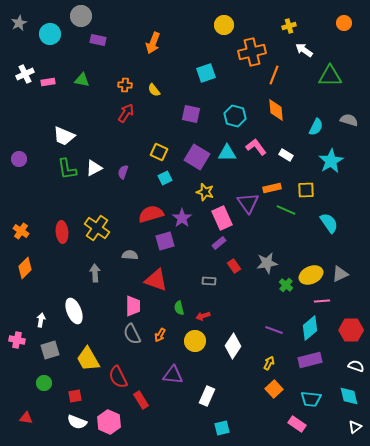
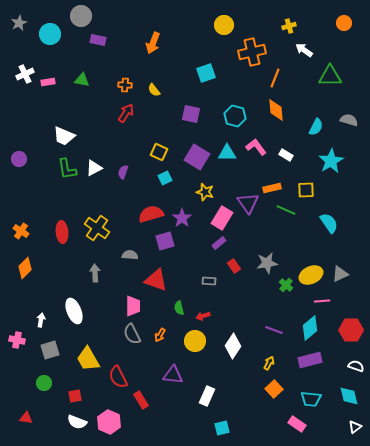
orange line at (274, 75): moved 1 px right, 3 px down
pink rectangle at (222, 218): rotated 55 degrees clockwise
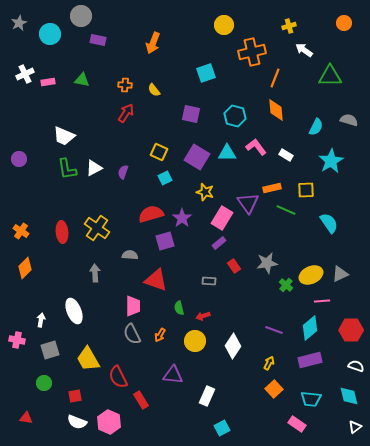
cyan square at (222, 428): rotated 14 degrees counterclockwise
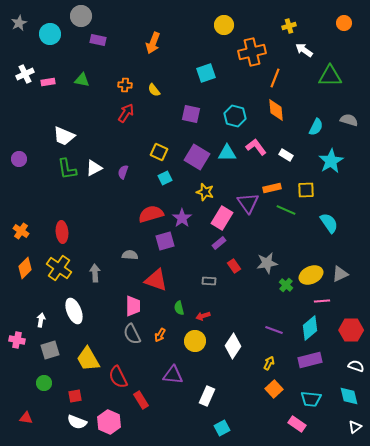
yellow cross at (97, 228): moved 38 px left, 40 px down
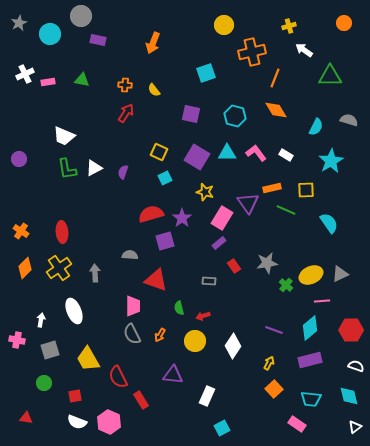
orange diamond at (276, 110): rotated 25 degrees counterclockwise
pink L-shape at (256, 147): moved 6 px down
yellow cross at (59, 268): rotated 20 degrees clockwise
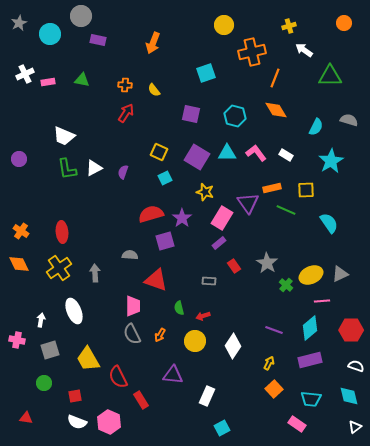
gray star at (267, 263): rotated 30 degrees counterclockwise
orange diamond at (25, 268): moved 6 px left, 4 px up; rotated 70 degrees counterclockwise
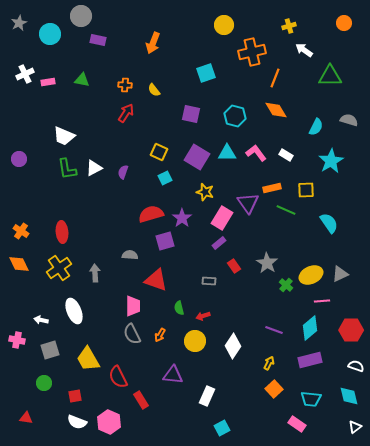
white arrow at (41, 320): rotated 88 degrees counterclockwise
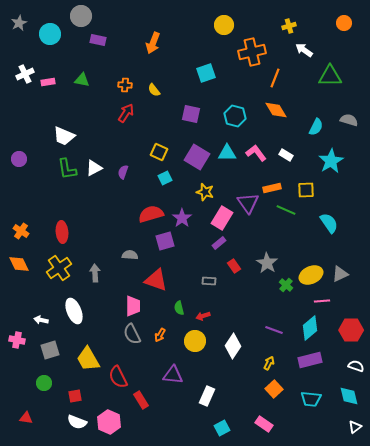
pink rectangle at (297, 424): moved 33 px left
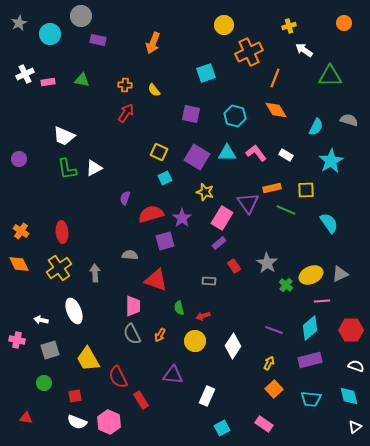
orange cross at (252, 52): moved 3 px left; rotated 12 degrees counterclockwise
purple semicircle at (123, 172): moved 2 px right, 26 px down
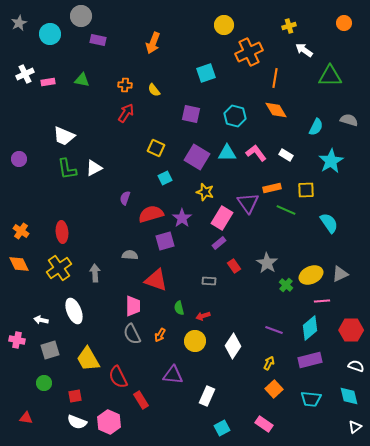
orange line at (275, 78): rotated 12 degrees counterclockwise
yellow square at (159, 152): moved 3 px left, 4 px up
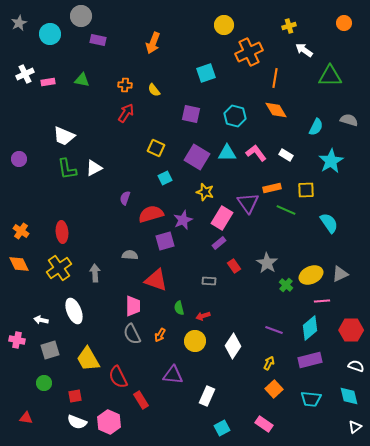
purple star at (182, 218): moved 1 px right, 2 px down; rotated 12 degrees clockwise
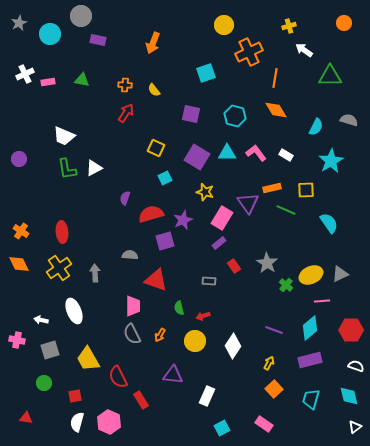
cyan trapezoid at (311, 399): rotated 100 degrees clockwise
white semicircle at (77, 422): rotated 84 degrees clockwise
